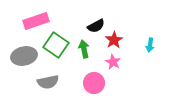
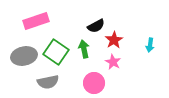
green square: moved 7 px down
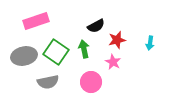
red star: moved 3 px right; rotated 18 degrees clockwise
cyan arrow: moved 2 px up
pink circle: moved 3 px left, 1 px up
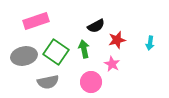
pink star: moved 1 px left, 2 px down
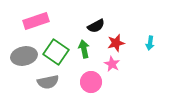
red star: moved 1 px left, 3 px down
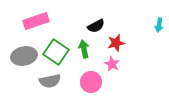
cyan arrow: moved 9 px right, 18 px up
gray semicircle: moved 2 px right, 1 px up
